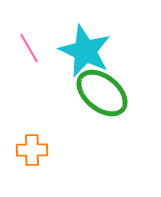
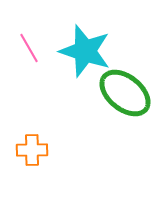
cyan star: rotated 6 degrees counterclockwise
green ellipse: moved 23 px right
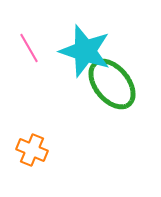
green ellipse: moved 13 px left, 9 px up; rotated 12 degrees clockwise
orange cross: rotated 24 degrees clockwise
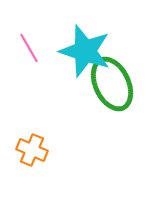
green ellipse: rotated 14 degrees clockwise
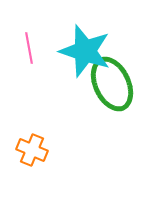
pink line: rotated 20 degrees clockwise
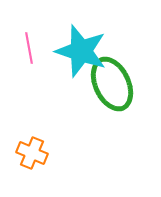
cyan star: moved 4 px left
orange cross: moved 3 px down
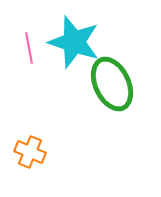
cyan star: moved 7 px left, 9 px up
orange cross: moved 2 px left, 1 px up
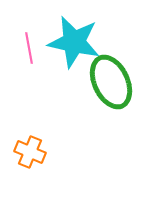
cyan star: rotated 6 degrees counterclockwise
green ellipse: moved 1 px left, 2 px up
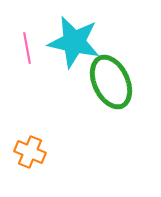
pink line: moved 2 px left
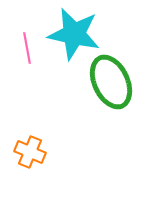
cyan star: moved 8 px up
